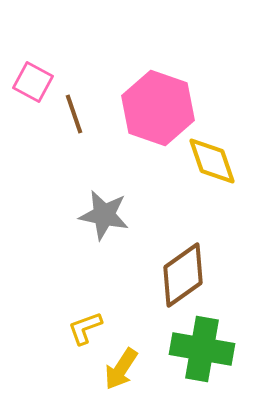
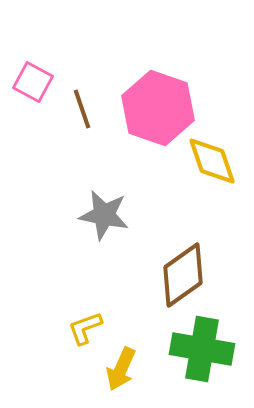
brown line: moved 8 px right, 5 px up
yellow arrow: rotated 9 degrees counterclockwise
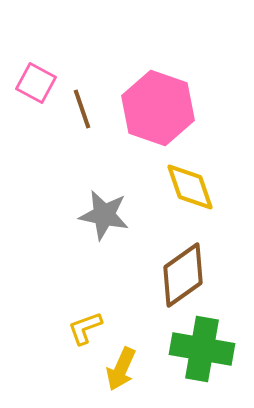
pink square: moved 3 px right, 1 px down
yellow diamond: moved 22 px left, 26 px down
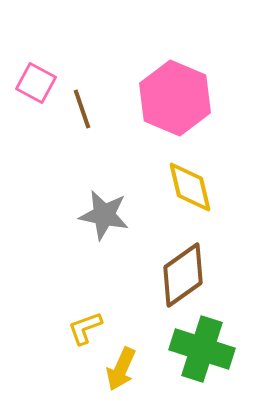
pink hexagon: moved 17 px right, 10 px up; rotated 4 degrees clockwise
yellow diamond: rotated 6 degrees clockwise
green cross: rotated 8 degrees clockwise
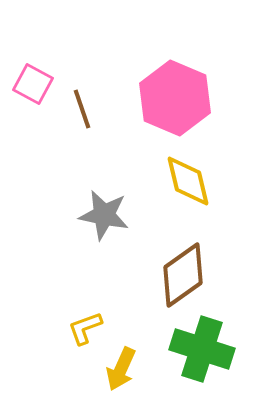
pink square: moved 3 px left, 1 px down
yellow diamond: moved 2 px left, 6 px up
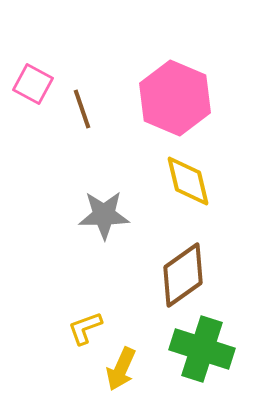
gray star: rotated 12 degrees counterclockwise
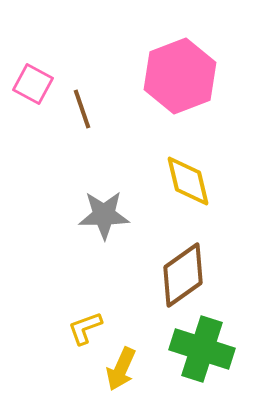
pink hexagon: moved 5 px right, 22 px up; rotated 16 degrees clockwise
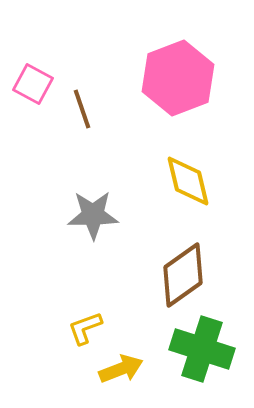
pink hexagon: moved 2 px left, 2 px down
gray star: moved 11 px left
yellow arrow: rotated 135 degrees counterclockwise
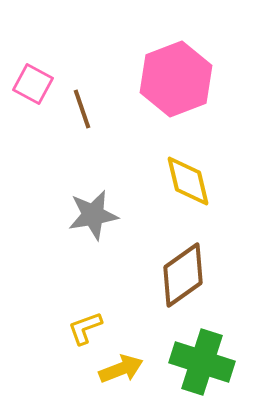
pink hexagon: moved 2 px left, 1 px down
gray star: rotated 9 degrees counterclockwise
green cross: moved 13 px down
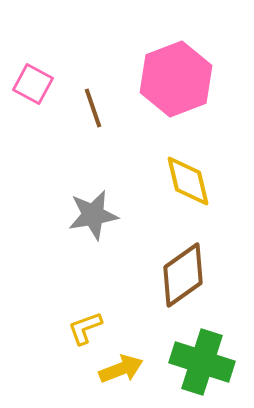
brown line: moved 11 px right, 1 px up
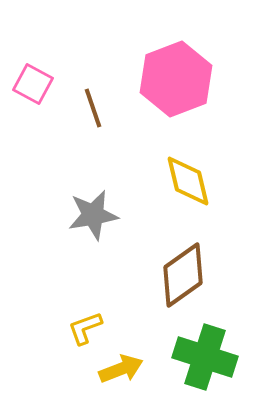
green cross: moved 3 px right, 5 px up
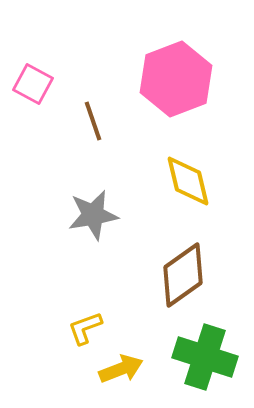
brown line: moved 13 px down
